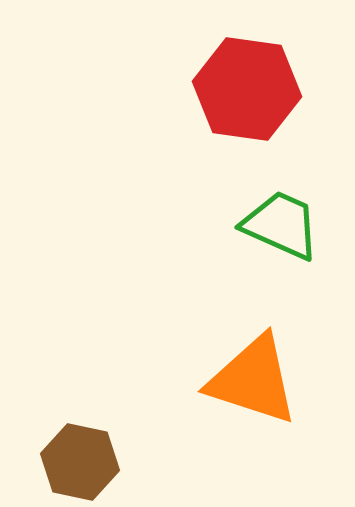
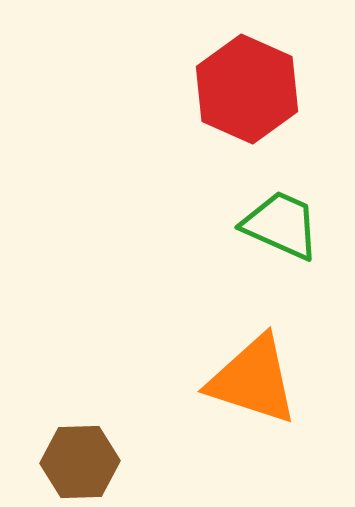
red hexagon: rotated 16 degrees clockwise
brown hexagon: rotated 14 degrees counterclockwise
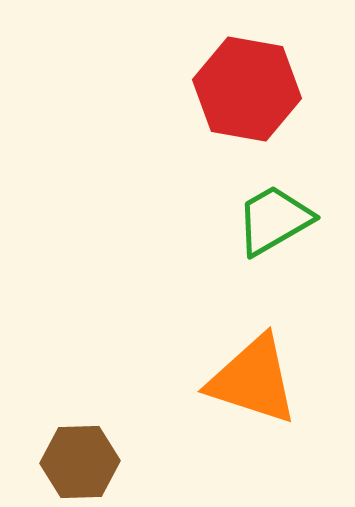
red hexagon: rotated 14 degrees counterclockwise
green trapezoid: moved 7 px left, 5 px up; rotated 54 degrees counterclockwise
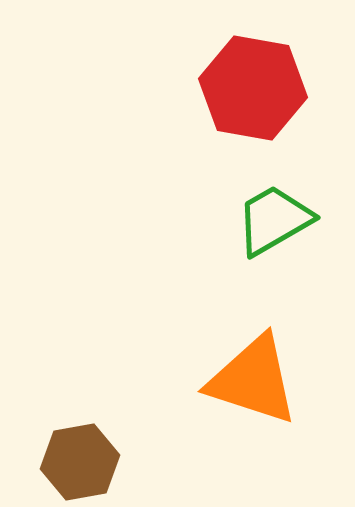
red hexagon: moved 6 px right, 1 px up
brown hexagon: rotated 8 degrees counterclockwise
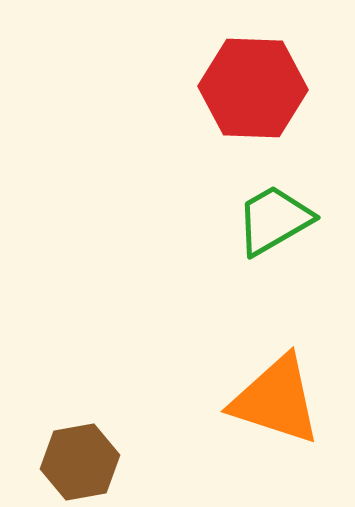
red hexagon: rotated 8 degrees counterclockwise
orange triangle: moved 23 px right, 20 px down
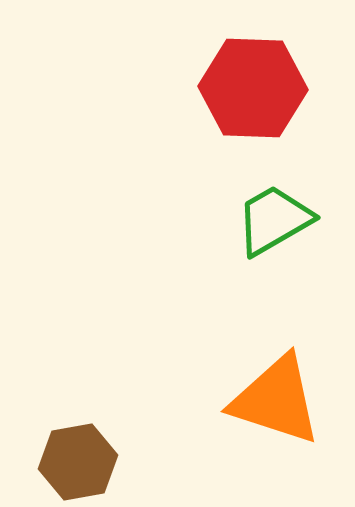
brown hexagon: moved 2 px left
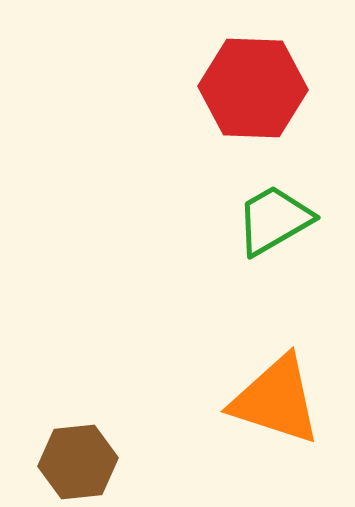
brown hexagon: rotated 4 degrees clockwise
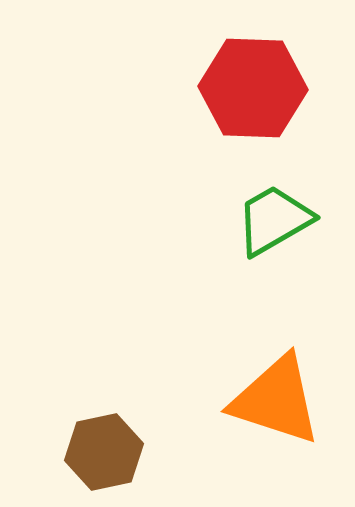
brown hexagon: moved 26 px right, 10 px up; rotated 6 degrees counterclockwise
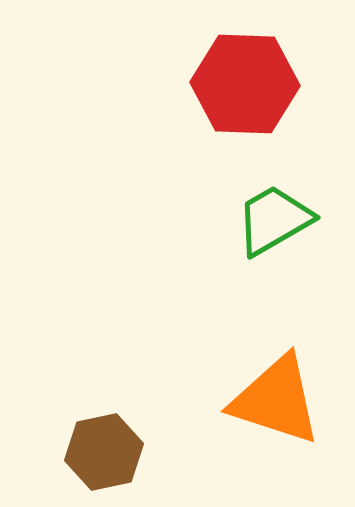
red hexagon: moved 8 px left, 4 px up
